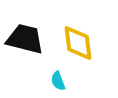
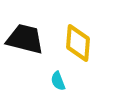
yellow diamond: rotated 12 degrees clockwise
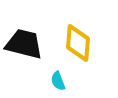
black trapezoid: moved 1 px left, 5 px down
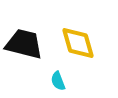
yellow diamond: rotated 21 degrees counterclockwise
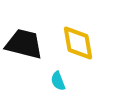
yellow diamond: rotated 6 degrees clockwise
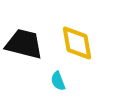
yellow diamond: moved 1 px left
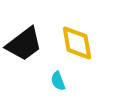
black trapezoid: rotated 129 degrees clockwise
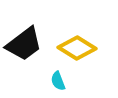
yellow diamond: moved 5 px down; rotated 48 degrees counterclockwise
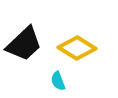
black trapezoid: rotated 6 degrees counterclockwise
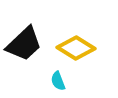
yellow diamond: moved 1 px left
